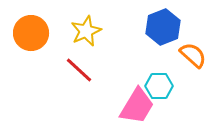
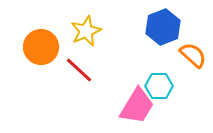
orange circle: moved 10 px right, 14 px down
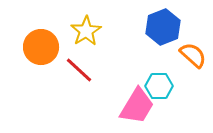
yellow star: rotated 8 degrees counterclockwise
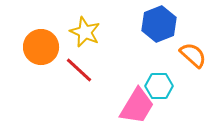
blue hexagon: moved 4 px left, 3 px up
yellow star: moved 1 px left, 1 px down; rotated 16 degrees counterclockwise
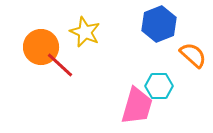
red line: moved 19 px left, 5 px up
pink trapezoid: rotated 15 degrees counterclockwise
